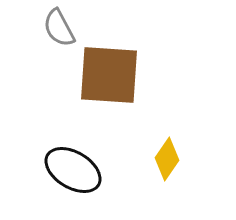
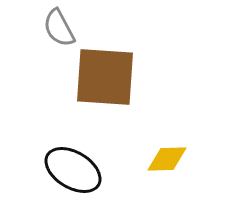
brown square: moved 4 px left, 2 px down
yellow diamond: rotated 54 degrees clockwise
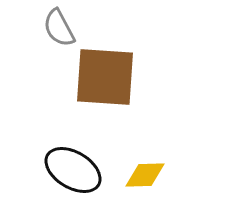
yellow diamond: moved 22 px left, 16 px down
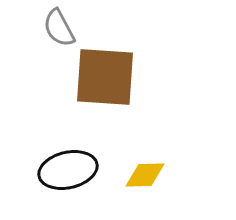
black ellipse: moved 5 px left; rotated 44 degrees counterclockwise
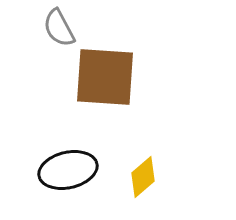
yellow diamond: moved 2 px left, 2 px down; rotated 39 degrees counterclockwise
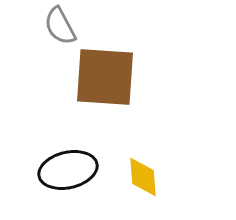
gray semicircle: moved 1 px right, 2 px up
yellow diamond: rotated 54 degrees counterclockwise
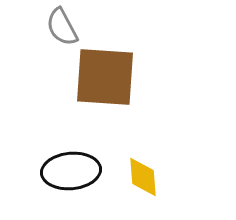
gray semicircle: moved 2 px right, 1 px down
black ellipse: moved 3 px right, 1 px down; rotated 8 degrees clockwise
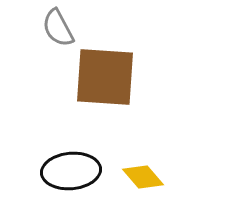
gray semicircle: moved 4 px left, 1 px down
yellow diamond: rotated 36 degrees counterclockwise
